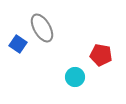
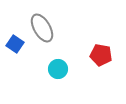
blue square: moved 3 px left
cyan circle: moved 17 px left, 8 px up
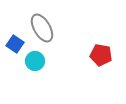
cyan circle: moved 23 px left, 8 px up
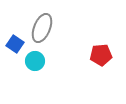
gray ellipse: rotated 52 degrees clockwise
red pentagon: rotated 15 degrees counterclockwise
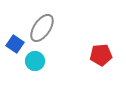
gray ellipse: rotated 12 degrees clockwise
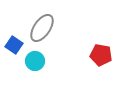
blue square: moved 1 px left, 1 px down
red pentagon: rotated 15 degrees clockwise
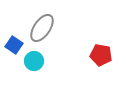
cyan circle: moved 1 px left
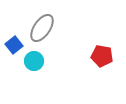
blue square: rotated 18 degrees clockwise
red pentagon: moved 1 px right, 1 px down
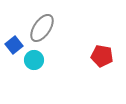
cyan circle: moved 1 px up
